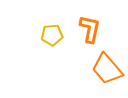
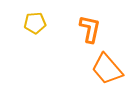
yellow pentagon: moved 17 px left, 12 px up
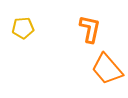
yellow pentagon: moved 12 px left, 5 px down
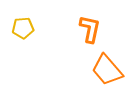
orange trapezoid: moved 1 px down
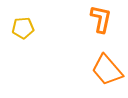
orange L-shape: moved 11 px right, 10 px up
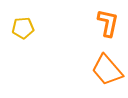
orange L-shape: moved 7 px right, 4 px down
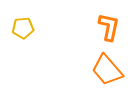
orange L-shape: moved 1 px right, 4 px down
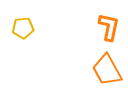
orange trapezoid: rotated 12 degrees clockwise
